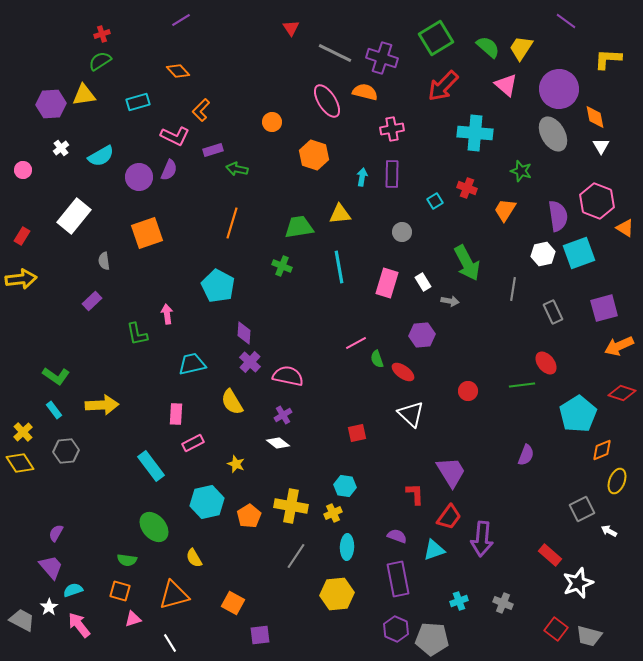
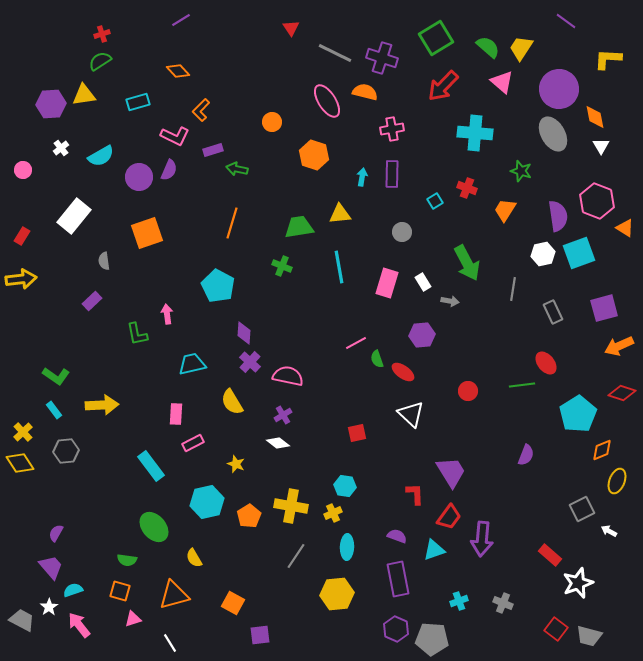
pink triangle at (506, 85): moved 4 px left, 3 px up
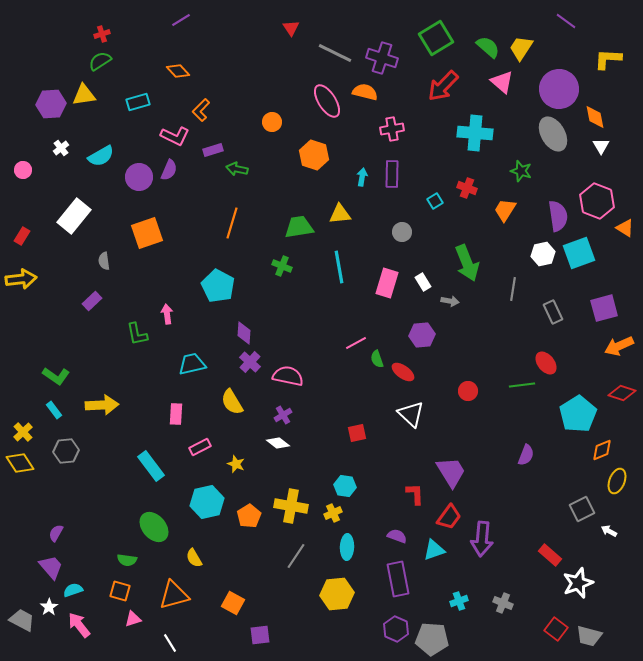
green arrow at (467, 263): rotated 6 degrees clockwise
pink rectangle at (193, 443): moved 7 px right, 4 px down
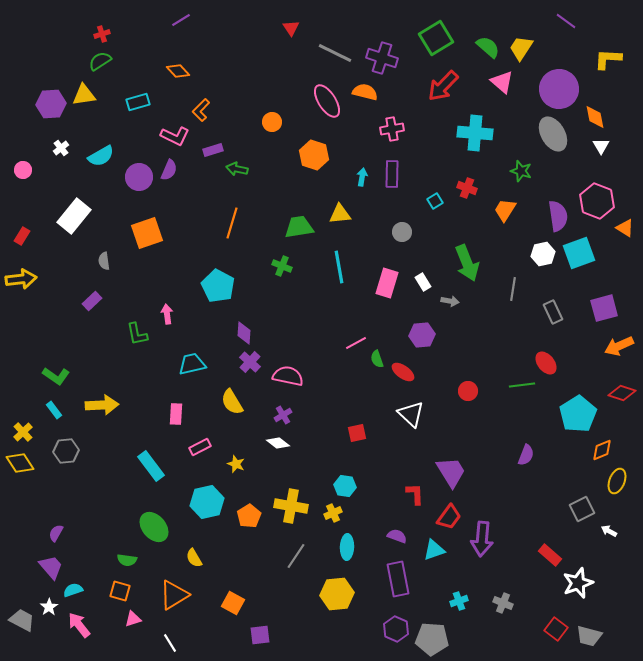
orange triangle at (174, 595): rotated 16 degrees counterclockwise
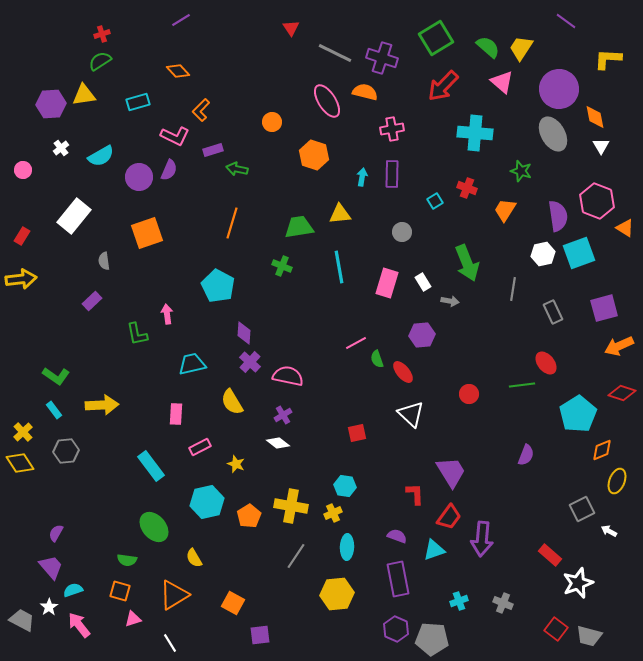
red ellipse at (403, 372): rotated 15 degrees clockwise
red circle at (468, 391): moved 1 px right, 3 px down
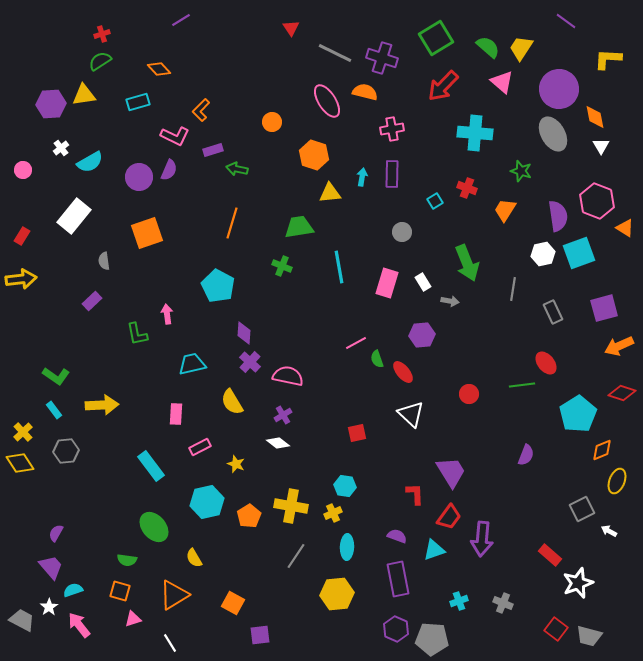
orange diamond at (178, 71): moved 19 px left, 2 px up
cyan semicircle at (101, 156): moved 11 px left, 6 px down
yellow triangle at (340, 214): moved 10 px left, 21 px up
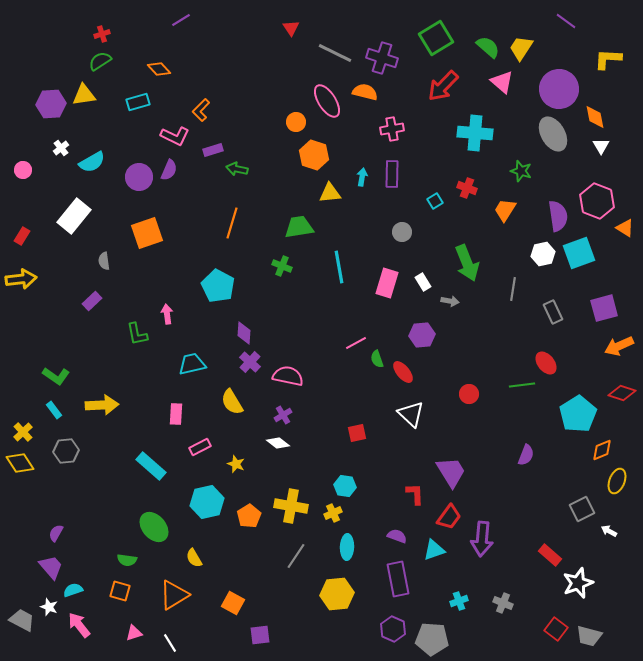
orange circle at (272, 122): moved 24 px right
cyan semicircle at (90, 162): moved 2 px right
cyan rectangle at (151, 466): rotated 12 degrees counterclockwise
white star at (49, 607): rotated 18 degrees counterclockwise
pink triangle at (133, 619): moved 1 px right, 14 px down
purple hexagon at (396, 629): moved 3 px left
